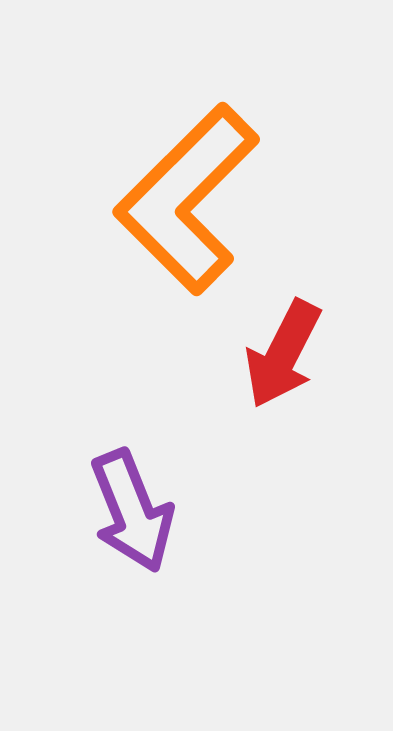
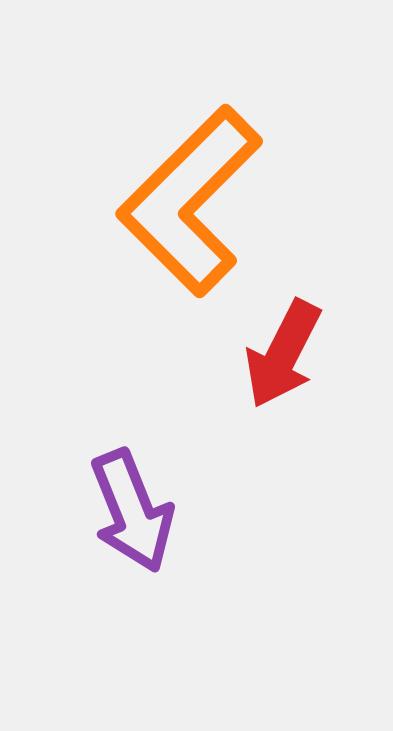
orange L-shape: moved 3 px right, 2 px down
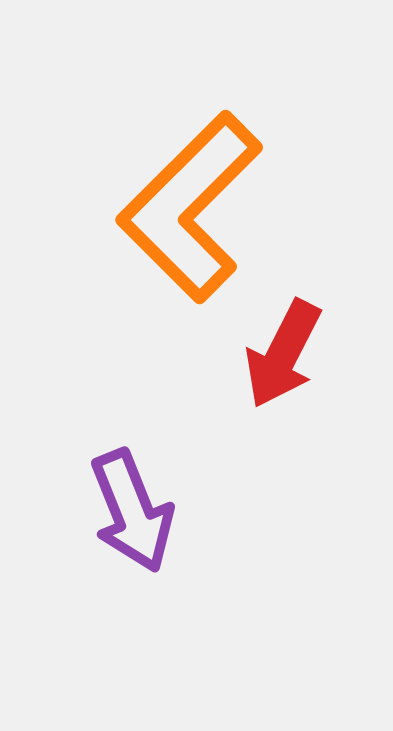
orange L-shape: moved 6 px down
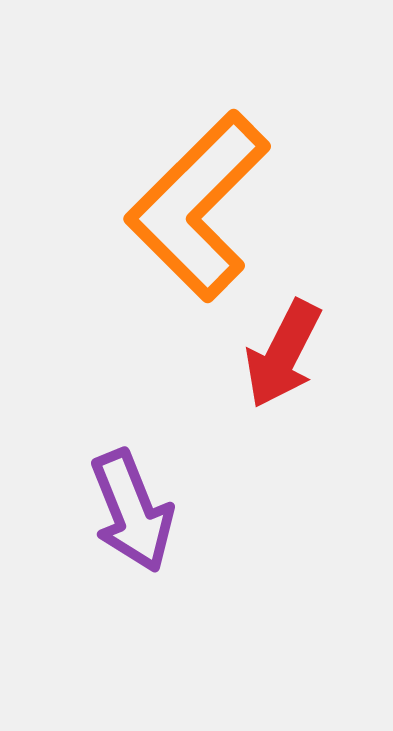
orange L-shape: moved 8 px right, 1 px up
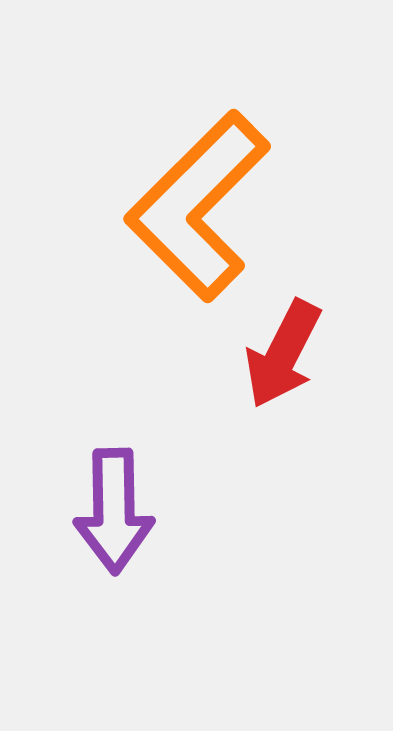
purple arrow: moved 18 px left; rotated 21 degrees clockwise
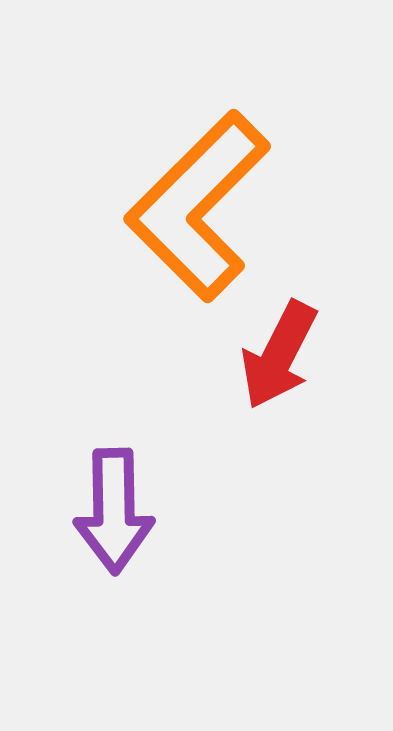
red arrow: moved 4 px left, 1 px down
